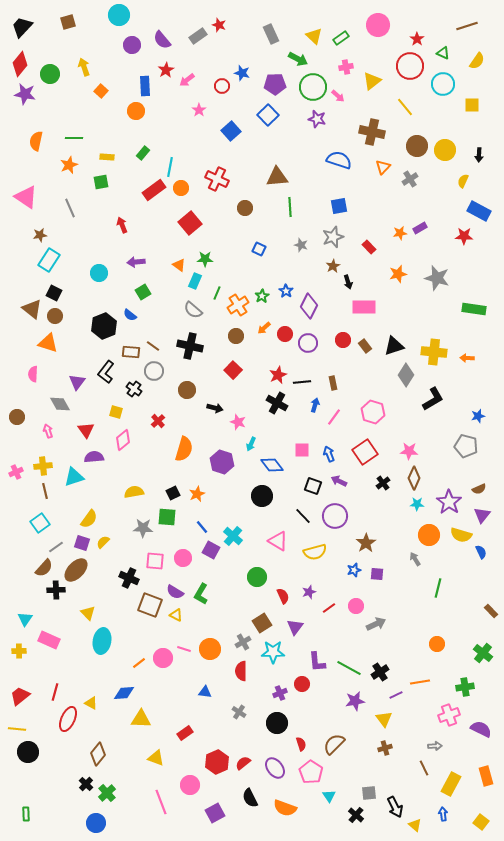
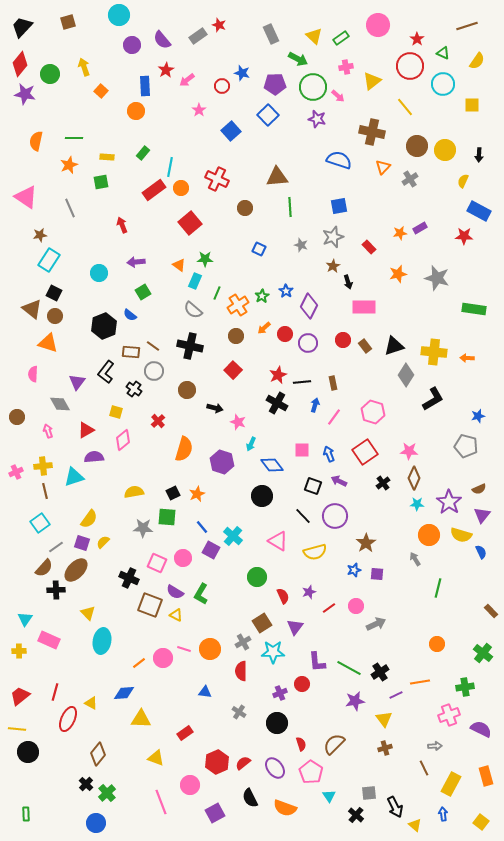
red triangle at (86, 430): rotated 36 degrees clockwise
pink square at (155, 561): moved 2 px right, 2 px down; rotated 18 degrees clockwise
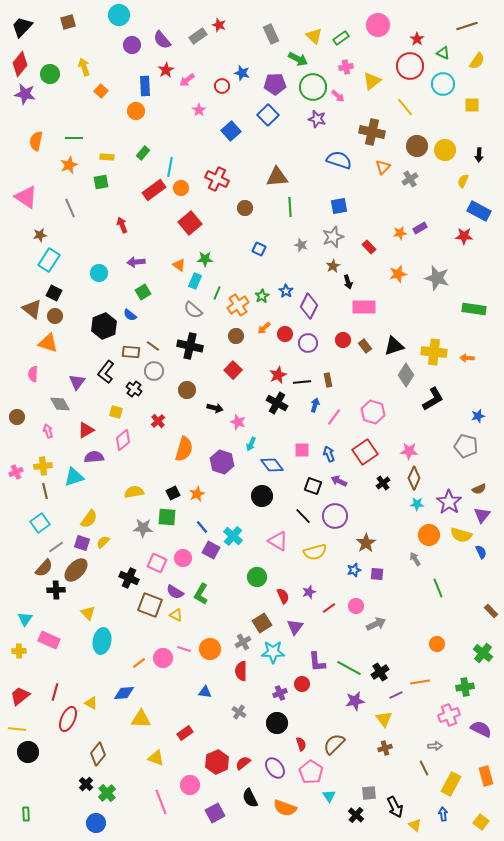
brown rectangle at (333, 383): moved 5 px left, 3 px up
green line at (438, 588): rotated 36 degrees counterclockwise
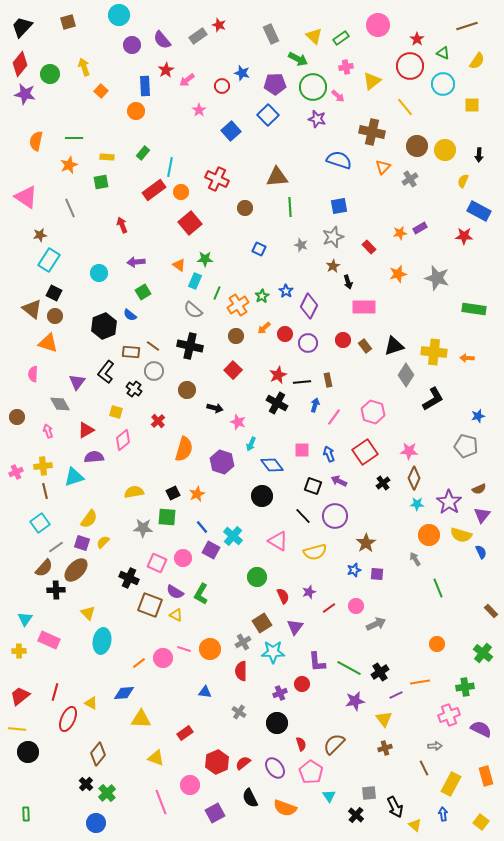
orange circle at (181, 188): moved 4 px down
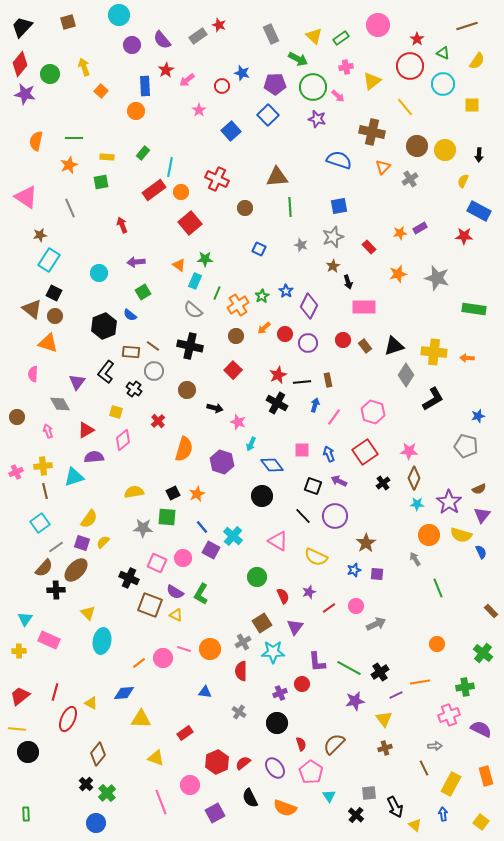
yellow semicircle at (315, 552): moved 1 px right, 5 px down; rotated 40 degrees clockwise
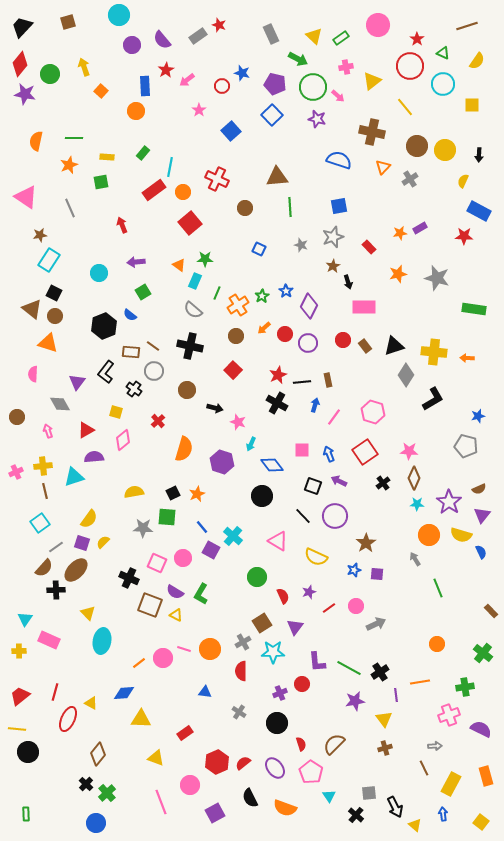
purple pentagon at (275, 84): rotated 15 degrees clockwise
blue square at (268, 115): moved 4 px right
orange circle at (181, 192): moved 2 px right
purple line at (396, 695): rotated 72 degrees counterclockwise
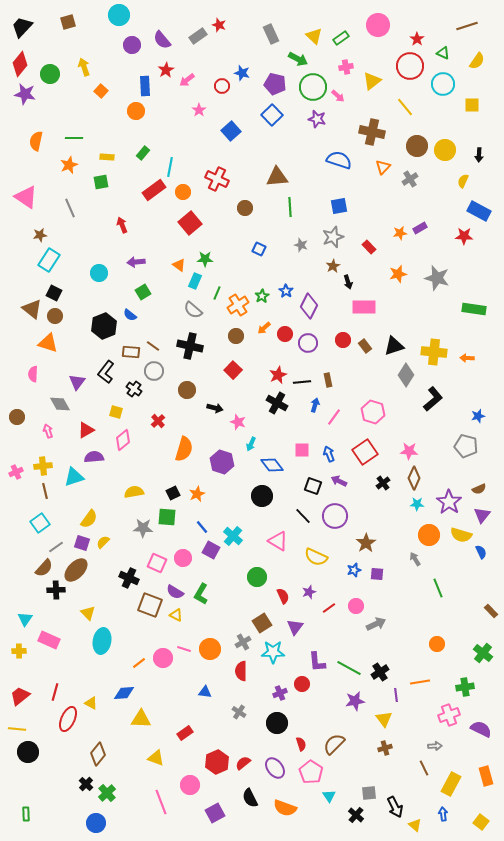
black L-shape at (433, 399): rotated 10 degrees counterclockwise
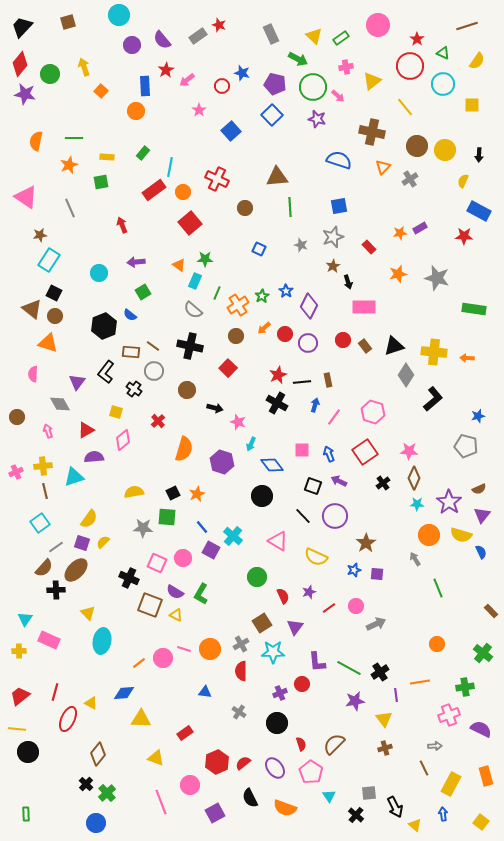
red square at (233, 370): moved 5 px left, 2 px up
gray cross at (243, 642): moved 2 px left, 2 px down
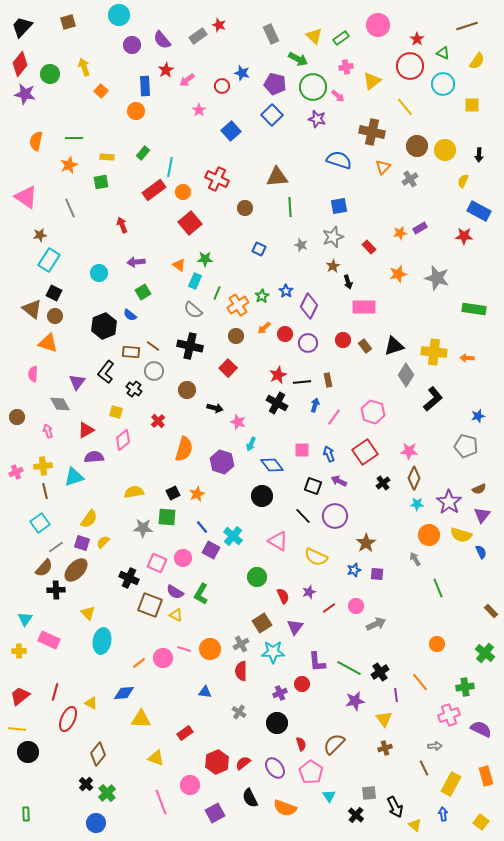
green cross at (483, 653): moved 2 px right
orange line at (420, 682): rotated 60 degrees clockwise
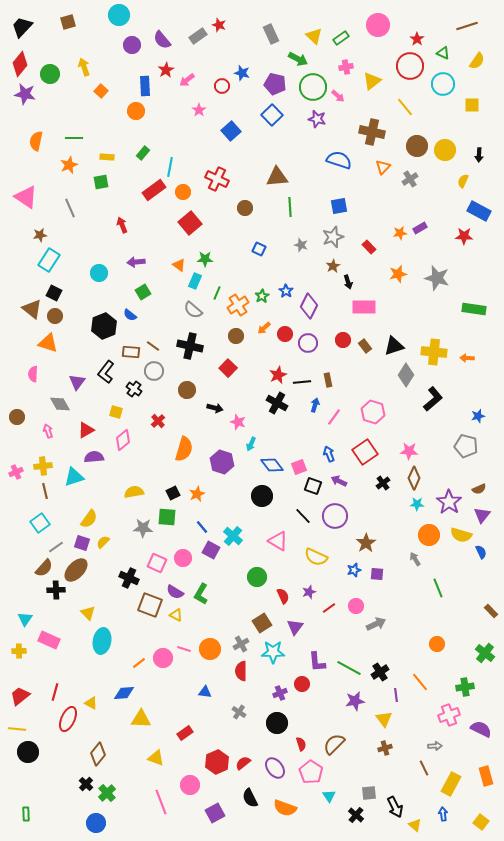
pink square at (302, 450): moved 3 px left, 17 px down; rotated 21 degrees counterclockwise
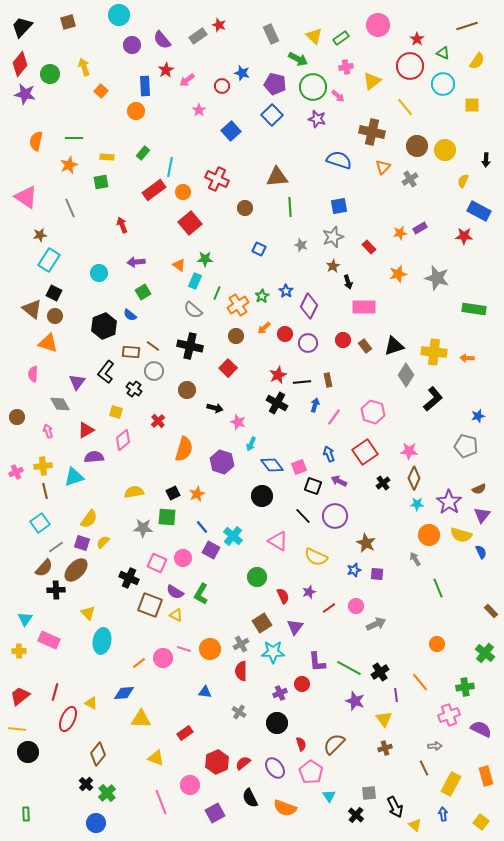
black arrow at (479, 155): moved 7 px right, 5 px down
brown star at (366, 543): rotated 12 degrees counterclockwise
purple star at (355, 701): rotated 30 degrees clockwise
